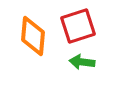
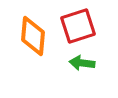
green arrow: moved 1 px down
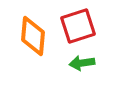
green arrow: rotated 15 degrees counterclockwise
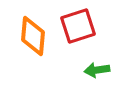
green arrow: moved 15 px right, 7 px down
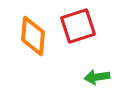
green arrow: moved 7 px down
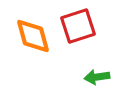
orange diamond: rotated 21 degrees counterclockwise
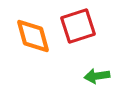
green arrow: moved 1 px up
